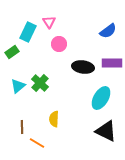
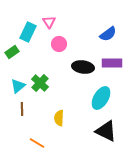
blue semicircle: moved 3 px down
yellow semicircle: moved 5 px right, 1 px up
brown line: moved 18 px up
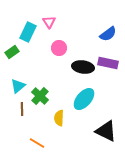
pink circle: moved 4 px down
purple rectangle: moved 4 px left; rotated 12 degrees clockwise
green cross: moved 13 px down
cyan ellipse: moved 17 px left, 1 px down; rotated 10 degrees clockwise
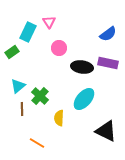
black ellipse: moved 1 px left
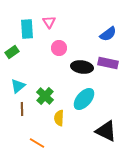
cyan rectangle: moved 1 px left, 3 px up; rotated 30 degrees counterclockwise
green cross: moved 5 px right
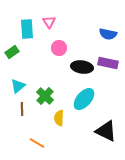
blue semicircle: rotated 48 degrees clockwise
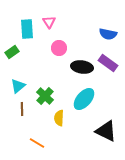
purple rectangle: rotated 24 degrees clockwise
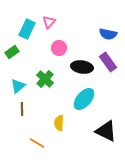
pink triangle: rotated 16 degrees clockwise
cyan rectangle: rotated 30 degrees clockwise
purple rectangle: moved 1 px up; rotated 18 degrees clockwise
green cross: moved 17 px up
yellow semicircle: moved 5 px down
